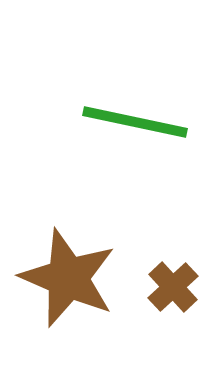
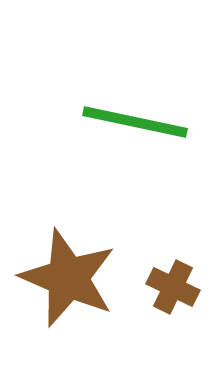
brown cross: rotated 21 degrees counterclockwise
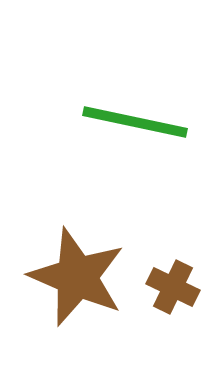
brown star: moved 9 px right, 1 px up
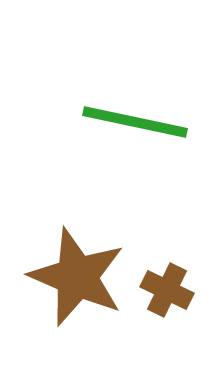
brown cross: moved 6 px left, 3 px down
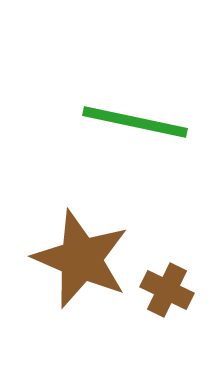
brown star: moved 4 px right, 18 px up
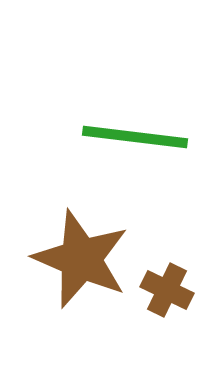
green line: moved 15 px down; rotated 5 degrees counterclockwise
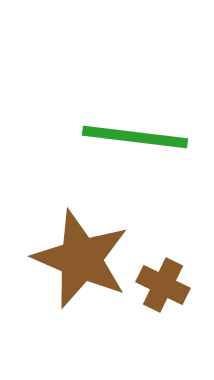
brown cross: moved 4 px left, 5 px up
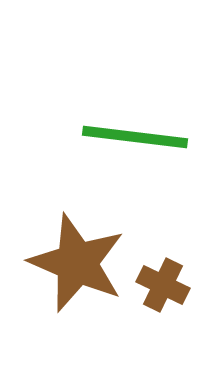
brown star: moved 4 px left, 4 px down
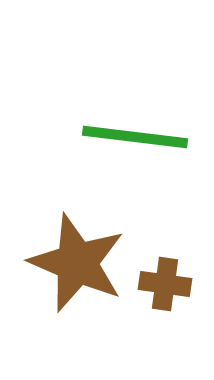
brown cross: moved 2 px right, 1 px up; rotated 18 degrees counterclockwise
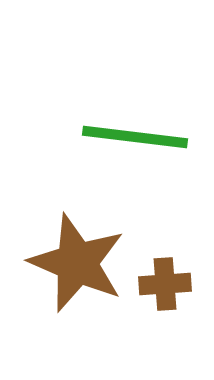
brown cross: rotated 12 degrees counterclockwise
